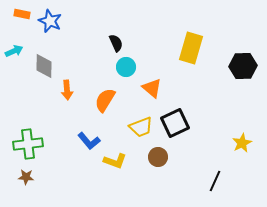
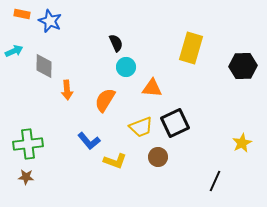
orange triangle: rotated 35 degrees counterclockwise
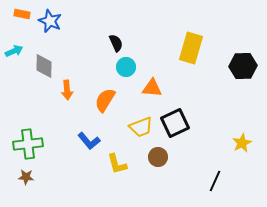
yellow L-shape: moved 2 px right, 3 px down; rotated 55 degrees clockwise
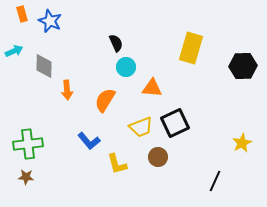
orange rectangle: rotated 63 degrees clockwise
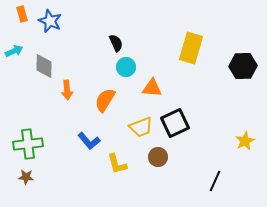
yellow star: moved 3 px right, 2 px up
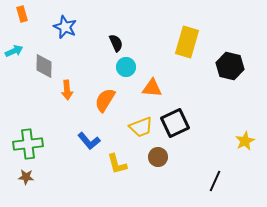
blue star: moved 15 px right, 6 px down
yellow rectangle: moved 4 px left, 6 px up
black hexagon: moved 13 px left; rotated 16 degrees clockwise
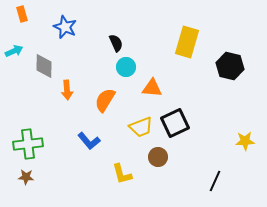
yellow star: rotated 24 degrees clockwise
yellow L-shape: moved 5 px right, 10 px down
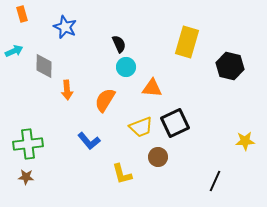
black semicircle: moved 3 px right, 1 px down
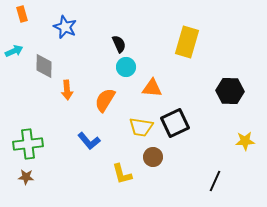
black hexagon: moved 25 px down; rotated 12 degrees counterclockwise
yellow trapezoid: rotated 30 degrees clockwise
brown circle: moved 5 px left
